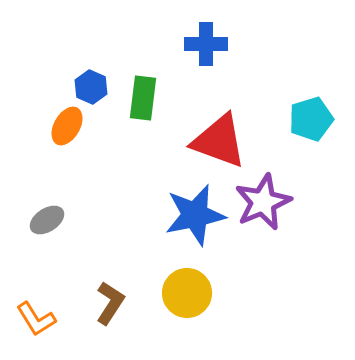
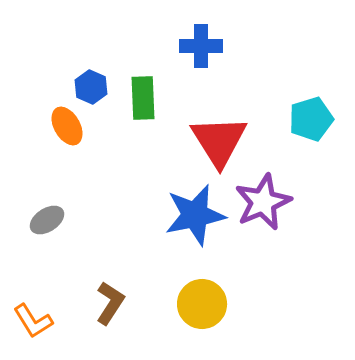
blue cross: moved 5 px left, 2 px down
green rectangle: rotated 9 degrees counterclockwise
orange ellipse: rotated 60 degrees counterclockwise
red triangle: rotated 38 degrees clockwise
yellow circle: moved 15 px right, 11 px down
orange L-shape: moved 3 px left, 2 px down
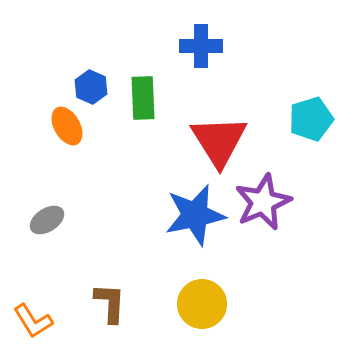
brown L-shape: rotated 30 degrees counterclockwise
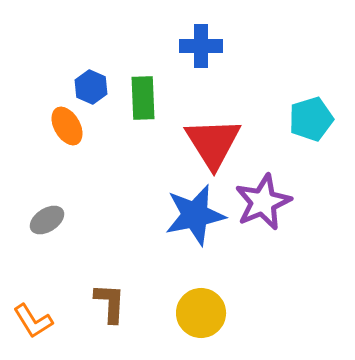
red triangle: moved 6 px left, 2 px down
yellow circle: moved 1 px left, 9 px down
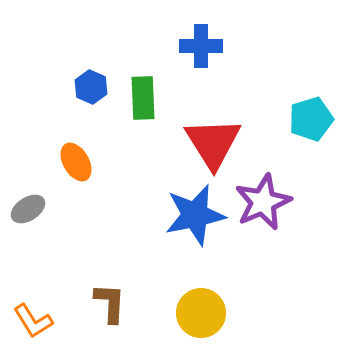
orange ellipse: moved 9 px right, 36 px down
gray ellipse: moved 19 px left, 11 px up
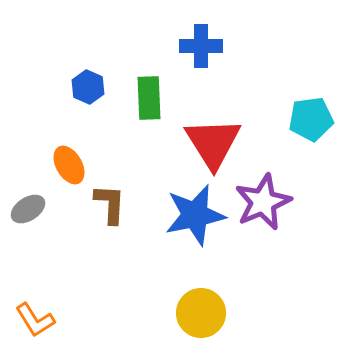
blue hexagon: moved 3 px left
green rectangle: moved 6 px right
cyan pentagon: rotated 9 degrees clockwise
orange ellipse: moved 7 px left, 3 px down
brown L-shape: moved 99 px up
orange L-shape: moved 2 px right, 1 px up
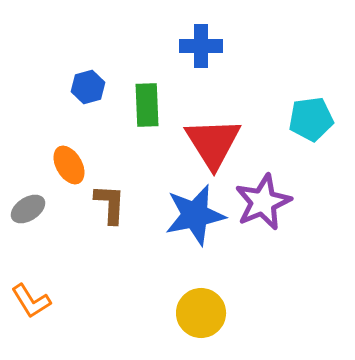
blue hexagon: rotated 20 degrees clockwise
green rectangle: moved 2 px left, 7 px down
orange L-shape: moved 4 px left, 19 px up
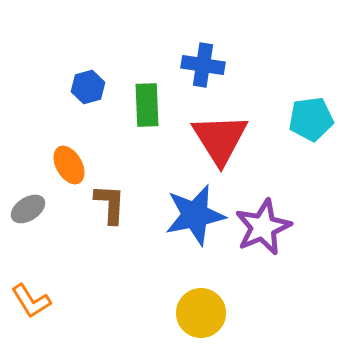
blue cross: moved 2 px right, 19 px down; rotated 9 degrees clockwise
red triangle: moved 7 px right, 4 px up
purple star: moved 25 px down
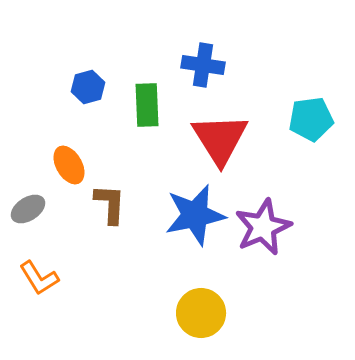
orange L-shape: moved 8 px right, 23 px up
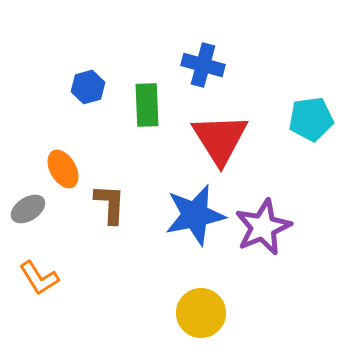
blue cross: rotated 6 degrees clockwise
orange ellipse: moved 6 px left, 4 px down
